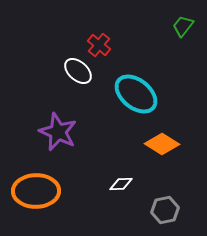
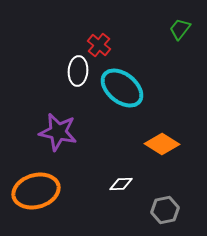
green trapezoid: moved 3 px left, 3 px down
white ellipse: rotated 52 degrees clockwise
cyan ellipse: moved 14 px left, 6 px up
purple star: rotated 12 degrees counterclockwise
orange ellipse: rotated 15 degrees counterclockwise
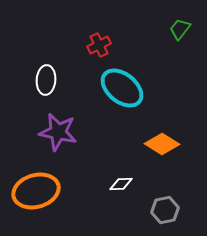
red cross: rotated 25 degrees clockwise
white ellipse: moved 32 px left, 9 px down
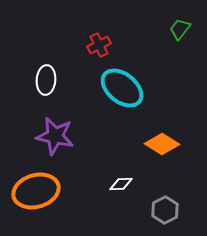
purple star: moved 3 px left, 4 px down
gray hexagon: rotated 16 degrees counterclockwise
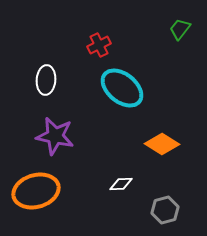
gray hexagon: rotated 12 degrees clockwise
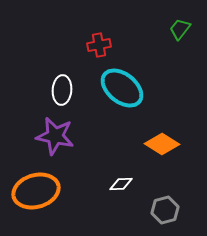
red cross: rotated 15 degrees clockwise
white ellipse: moved 16 px right, 10 px down
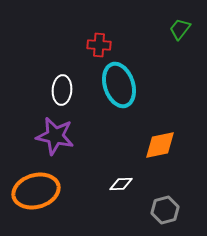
red cross: rotated 15 degrees clockwise
cyan ellipse: moved 3 px left, 3 px up; rotated 33 degrees clockwise
orange diamond: moved 2 px left, 1 px down; rotated 44 degrees counterclockwise
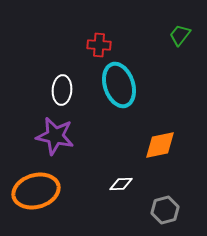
green trapezoid: moved 6 px down
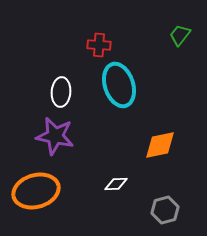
white ellipse: moved 1 px left, 2 px down
white diamond: moved 5 px left
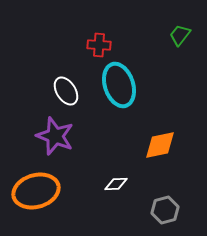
white ellipse: moved 5 px right, 1 px up; rotated 36 degrees counterclockwise
purple star: rotated 9 degrees clockwise
